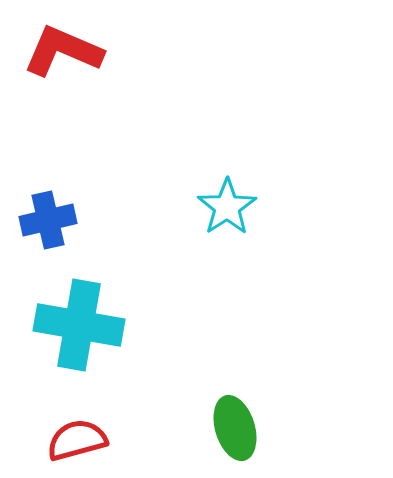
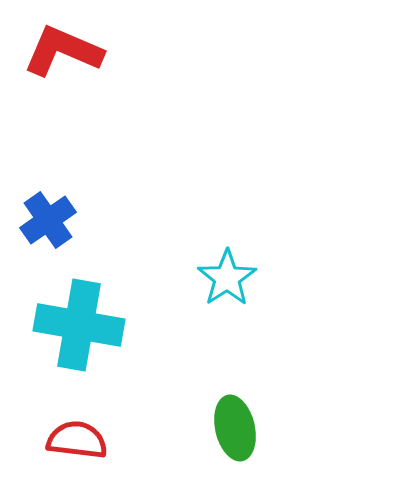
cyan star: moved 71 px down
blue cross: rotated 22 degrees counterclockwise
green ellipse: rotated 4 degrees clockwise
red semicircle: rotated 22 degrees clockwise
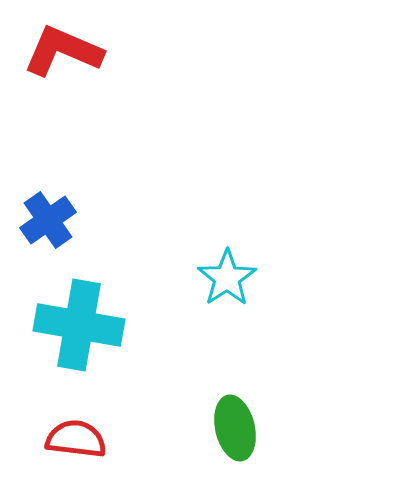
red semicircle: moved 1 px left, 1 px up
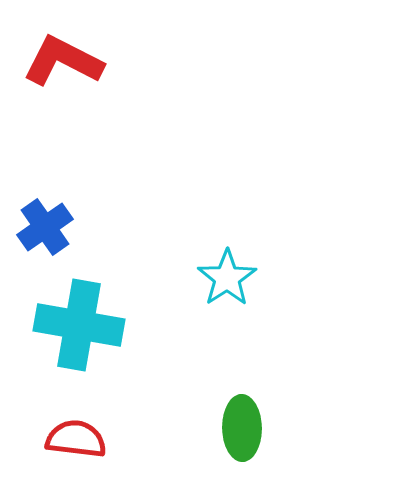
red L-shape: moved 10 px down; rotated 4 degrees clockwise
blue cross: moved 3 px left, 7 px down
green ellipse: moved 7 px right; rotated 12 degrees clockwise
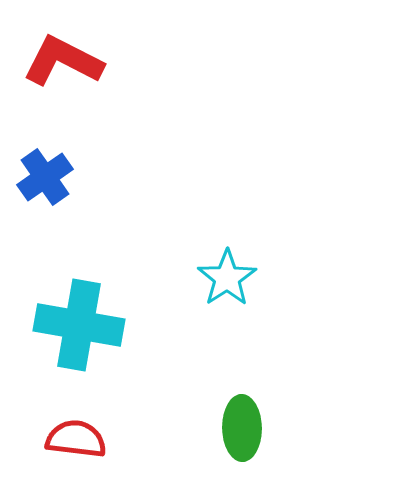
blue cross: moved 50 px up
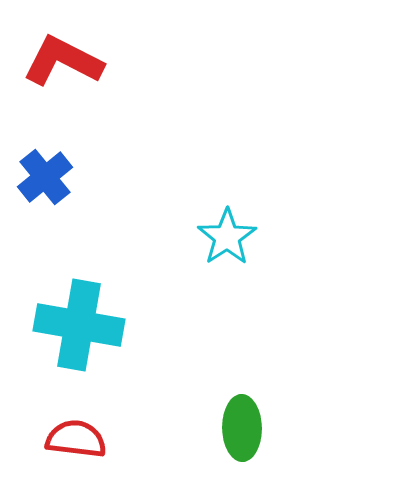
blue cross: rotated 4 degrees counterclockwise
cyan star: moved 41 px up
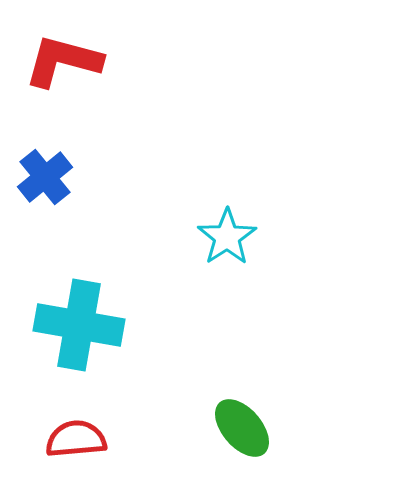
red L-shape: rotated 12 degrees counterclockwise
green ellipse: rotated 40 degrees counterclockwise
red semicircle: rotated 12 degrees counterclockwise
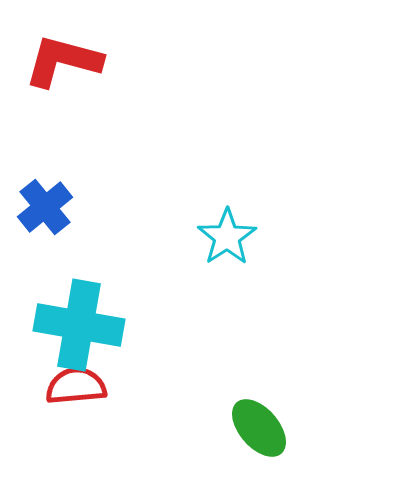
blue cross: moved 30 px down
green ellipse: moved 17 px right
red semicircle: moved 53 px up
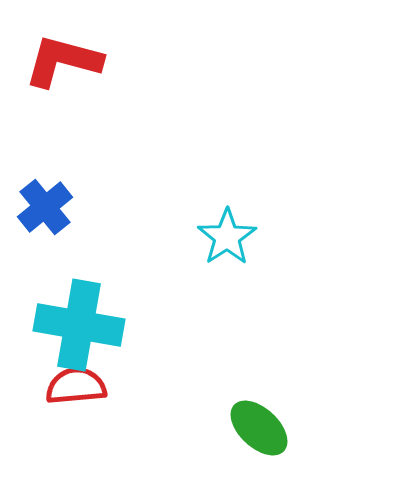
green ellipse: rotated 6 degrees counterclockwise
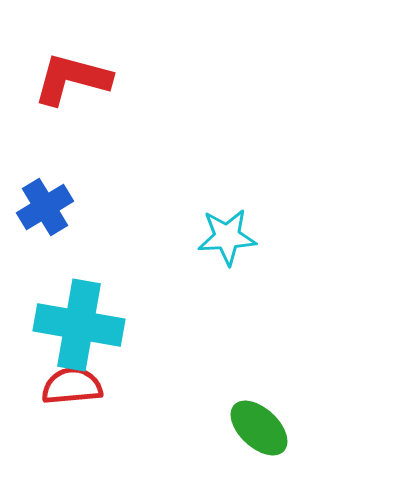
red L-shape: moved 9 px right, 18 px down
blue cross: rotated 8 degrees clockwise
cyan star: rotated 30 degrees clockwise
red semicircle: moved 4 px left
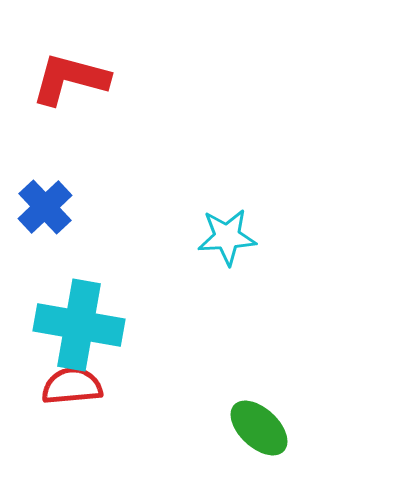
red L-shape: moved 2 px left
blue cross: rotated 12 degrees counterclockwise
